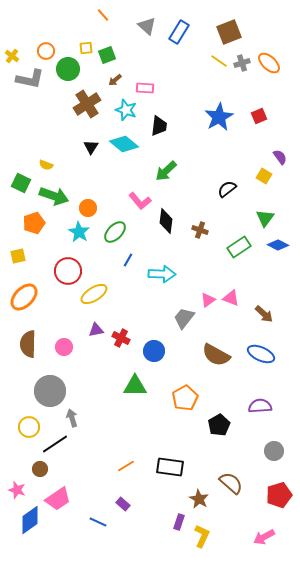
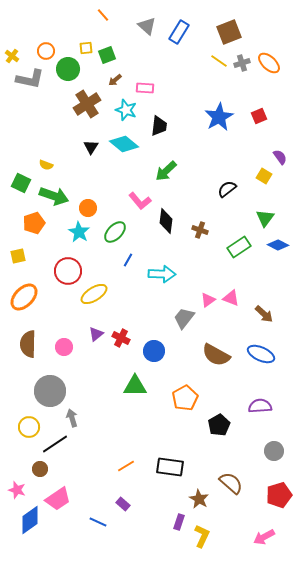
purple triangle at (96, 330): moved 4 px down; rotated 28 degrees counterclockwise
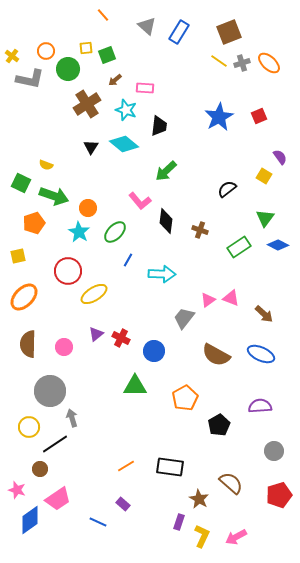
pink arrow at (264, 537): moved 28 px left
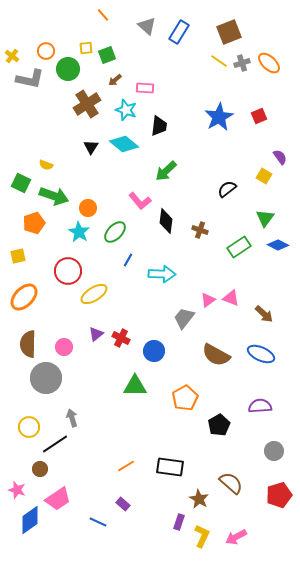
gray circle at (50, 391): moved 4 px left, 13 px up
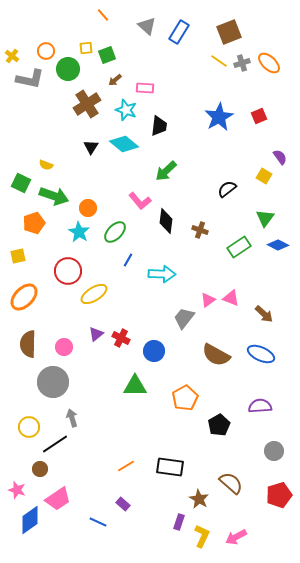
gray circle at (46, 378): moved 7 px right, 4 px down
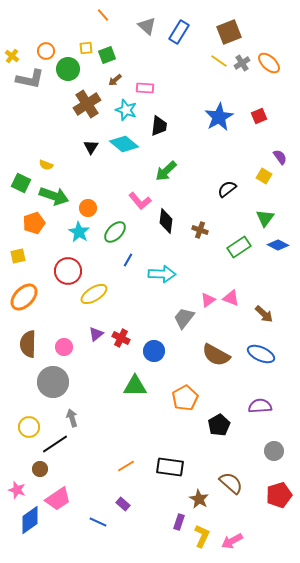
gray cross at (242, 63): rotated 14 degrees counterclockwise
pink arrow at (236, 537): moved 4 px left, 4 px down
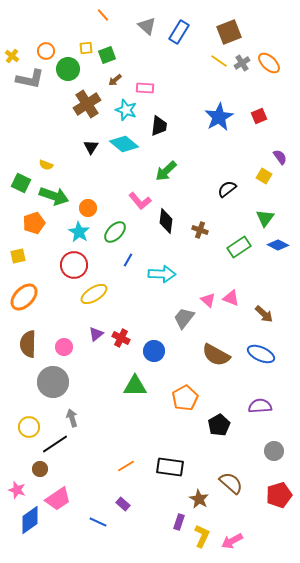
red circle at (68, 271): moved 6 px right, 6 px up
pink triangle at (208, 300): rotated 42 degrees counterclockwise
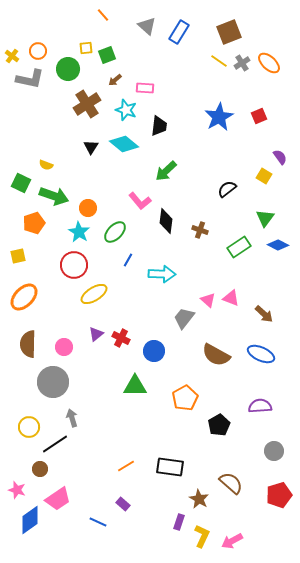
orange circle at (46, 51): moved 8 px left
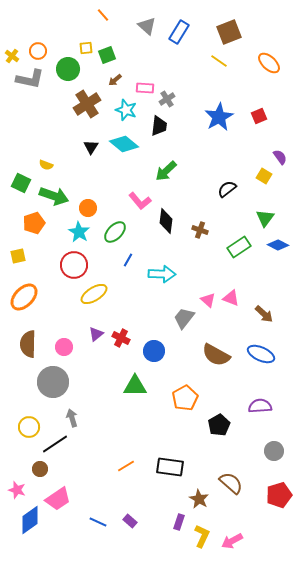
gray cross at (242, 63): moved 75 px left, 36 px down
purple rectangle at (123, 504): moved 7 px right, 17 px down
